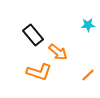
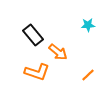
orange L-shape: moved 2 px left
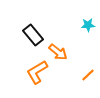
orange L-shape: rotated 130 degrees clockwise
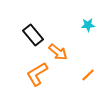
orange L-shape: moved 2 px down
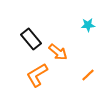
black rectangle: moved 2 px left, 4 px down
orange L-shape: moved 1 px down
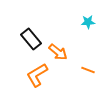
cyan star: moved 3 px up
orange line: moved 5 px up; rotated 64 degrees clockwise
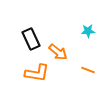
cyan star: moved 9 px down
black rectangle: rotated 15 degrees clockwise
orange L-shape: moved 2 px up; rotated 140 degrees counterclockwise
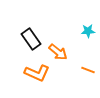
black rectangle: rotated 10 degrees counterclockwise
orange L-shape: rotated 15 degrees clockwise
